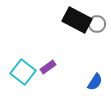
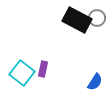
gray circle: moved 6 px up
purple rectangle: moved 5 px left, 2 px down; rotated 42 degrees counterclockwise
cyan square: moved 1 px left, 1 px down
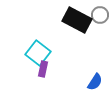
gray circle: moved 3 px right, 3 px up
cyan square: moved 16 px right, 20 px up
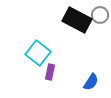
purple rectangle: moved 7 px right, 3 px down
blue semicircle: moved 4 px left
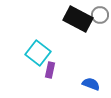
black rectangle: moved 1 px right, 1 px up
purple rectangle: moved 2 px up
blue semicircle: moved 2 px down; rotated 102 degrees counterclockwise
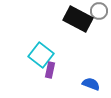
gray circle: moved 1 px left, 4 px up
cyan square: moved 3 px right, 2 px down
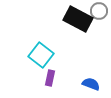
purple rectangle: moved 8 px down
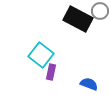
gray circle: moved 1 px right
purple rectangle: moved 1 px right, 6 px up
blue semicircle: moved 2 px left
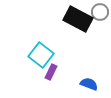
gray circle: moved 1 px down
purple rectangle: rotated 14 degrees clockwise
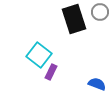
black rectangle: moved 4 px left; rotated 44 degrees clockwise
cyan square: moved 2 px left
blue semicircle: moved 8 px right
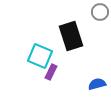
black rectangle: moved 3 px left, 17 px down
cyan square: moved 1 px right, 1 px down; rotated 15 degrees counterclockwise
blue semicircle: rotated 36 degrees counterclockwise
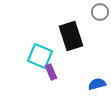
purple rectangle: rotated 49 degrees counterclockwise
